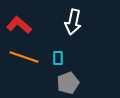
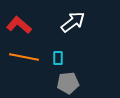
white arrow: rotated 140 degrees counterclockwise
orange line: rotated 8 degrees counterclockwise
gray pentagon: rotated 15 degrees clockwise
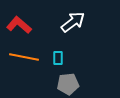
gray pentagon: moved 1 px down
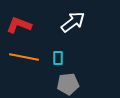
red L-shape: rotated 20 degrees counterclockwise
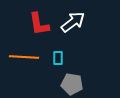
red L-shape: moved 20 px right, 1 px up; rotated 120 degrees counterclockwise
orange line: rotated 8 degrees counterclockwise
gray pentagon: moved 4 px right; rotated 15 degrees clockwise
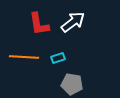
cyan rectangle: rotated 72 degrees clockwise
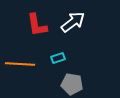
red L-shape: moved 2 px left, 1 px down
orange line: moved 4 px left, 7 px down
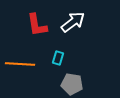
cyan rectangle: rotated 56 degrees counterclockwise
